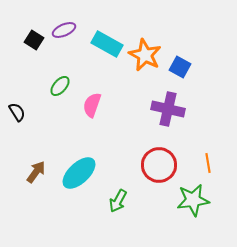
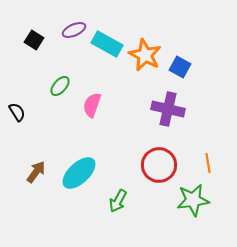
purple ellipse: moved 10 px right
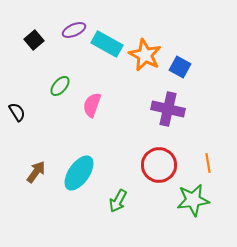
black square: rotated 18 degrees clockwise
cyan ellipse: rotated 12 degrees counterclockwise
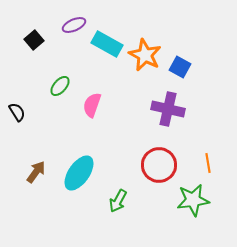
purple ellipse: moved 5 px up
